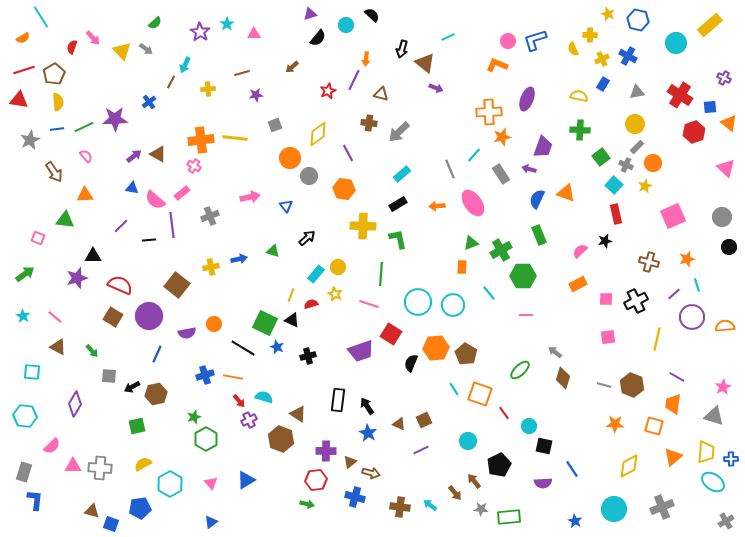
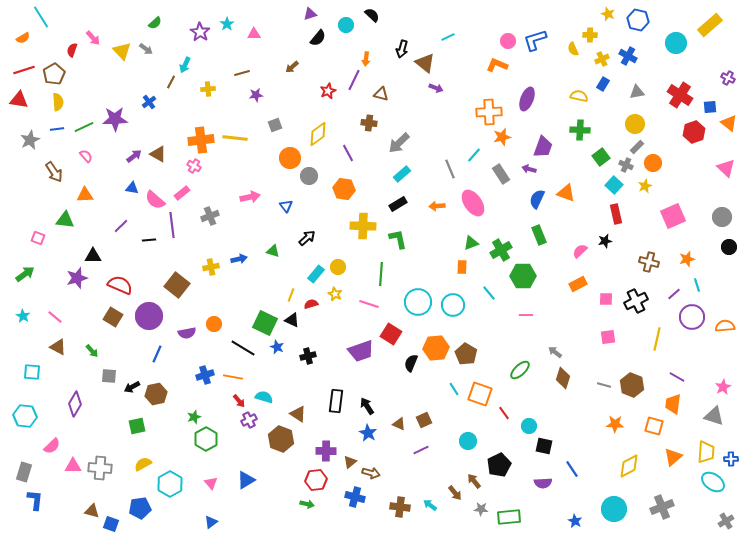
red semicircle at (72, 47): moved 3 px down
purple cross at (724, 78): moved 4 px right
gray arrow at (399, 132): moved 11 px down
black rectangle at (338, 400): moved 2 px left, 1 px down
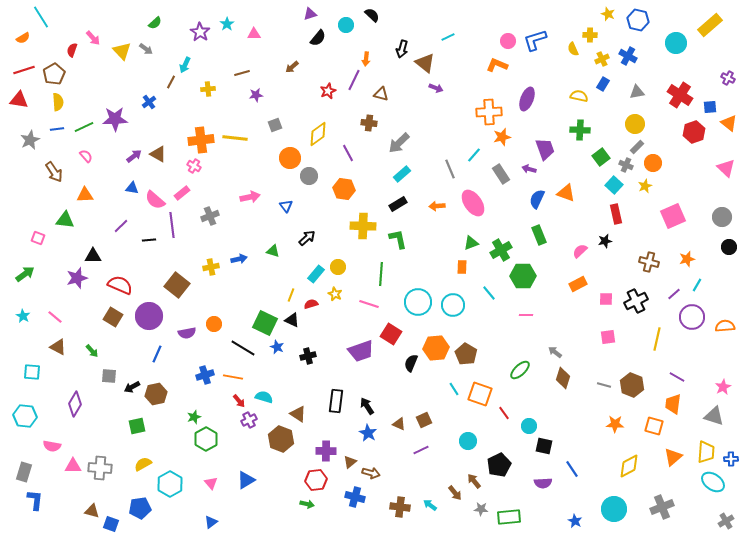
purple trapezoid at (543, 147): moved 2 px right, 2 px down; rotated 40 degrees counterclockwise
cyan line at (697, 285): rotated 48 degrees clockwise
pink semicircle at (52, 446): rotated 54 degrees clockwise
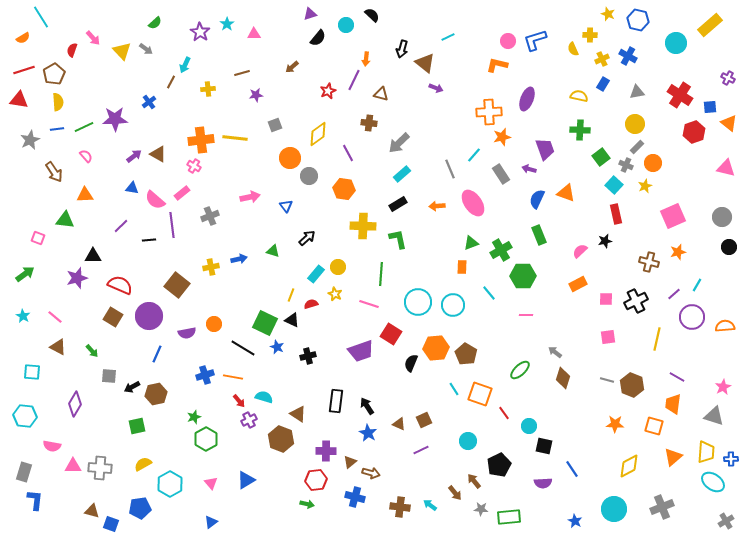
orange L-shape at (497, 65): rotated 10 degrees counterclockwise
pink triangle at (726, 168): rotated 30 degrees counterclockwise
orange star at (687, 259): moved 9 px left, 7 px up
gray line at (604, 385): moved 3 px right, 5 px up
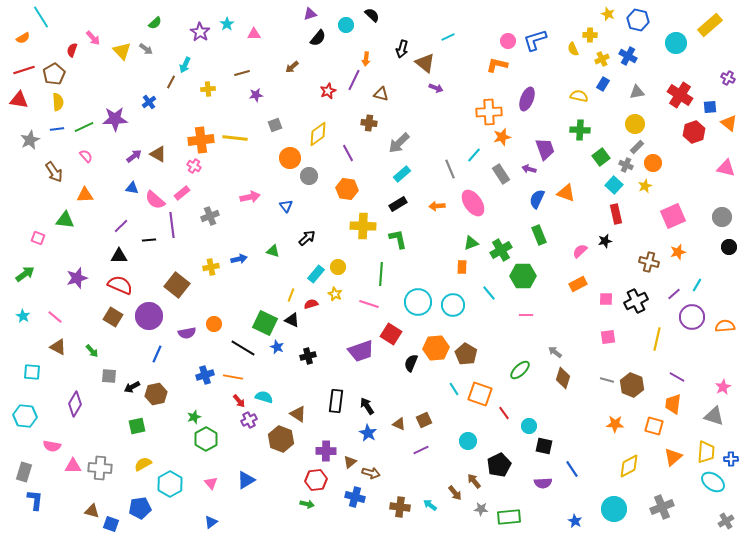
orange hexagon at (344, 189): moved 3 px right
black triangle at (93, 256): moved 26 px right
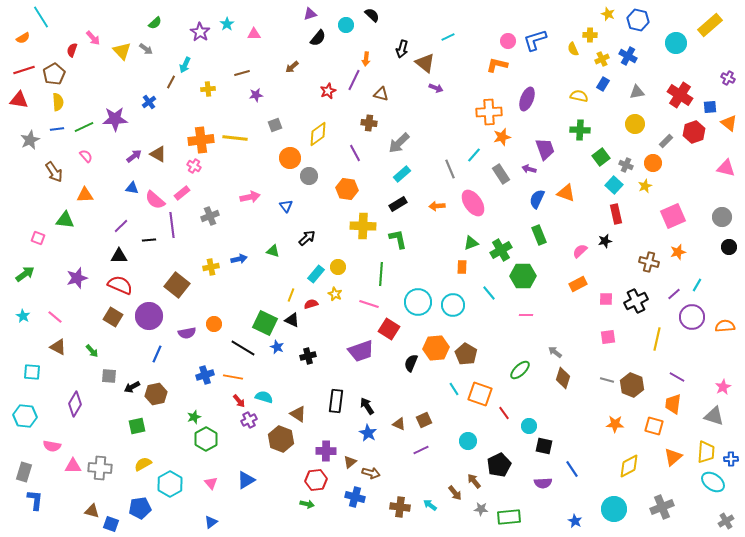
gray rectangle at (637, 147): moved 29 px right, 6 px up
purple line at (348, 153): moved 7 px right
red square at (391, 334): moved 2 px left, 5 px up
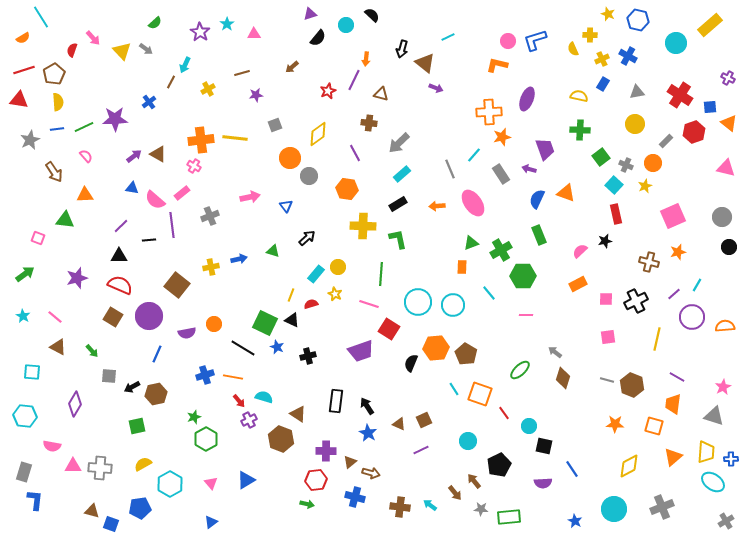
yellow cross at (208, 89): rotated 24 degrees counterclockwise
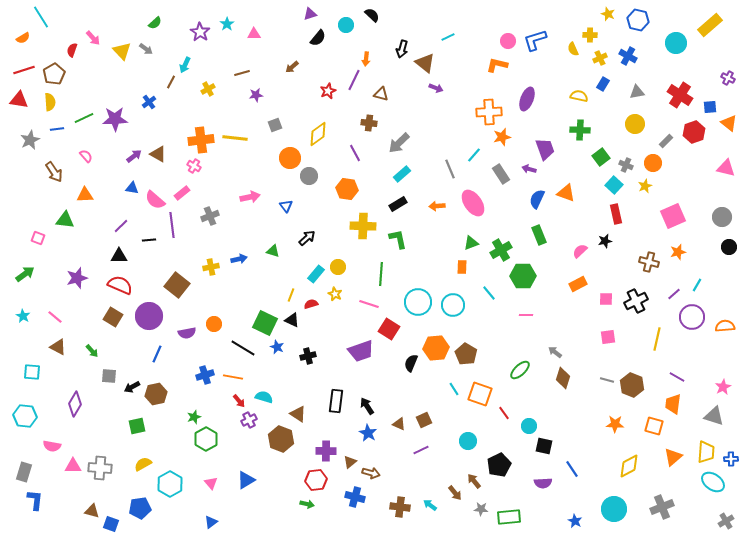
yellow cross at (602, 59): moved 2 px left, 1 px up
yellow semicircle at (58, 102): moved 8 px left
green line at (84, 127): moved 9 px up
